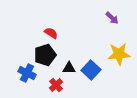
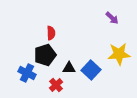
red semicircle: rotated 56 degrees clockwise
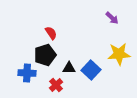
red semicircle: rotated 32 degrees counterclockwise
blue cross: rotated 24 degrees counterclockwise
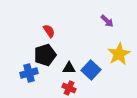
purple arrow: moved 5 px left, 3 px down
red semicircle: moved 2 px left, 2 px up
yellow star: rotated 25 degrees counterclockwise
blue cross: moved 2 px right; rotated 18 degrees counterclockwise
red cross: moved 13 px right, 3 px down; rotated 24 degrees counterclockwise
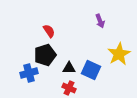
purple arrow: moved 7 px left; rotated 24 degrees clockwise
blue square: rotated 18 degrees counterclockwise
